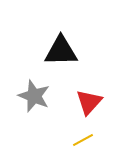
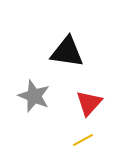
black triangle: moved 6 px right, 1 px down; rotated 9 degrees clockwise
red triangle: moved 1 px down
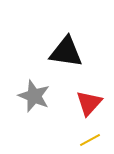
black triangle: moved 1 px left
yellow line: moved 7 px right
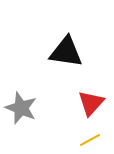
gray star: moved 13 px left, 12 px down
red triangle: moved 2 px right
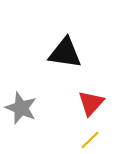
black triangle: moved 1 px left, 1 px down
yellow line: rotated 15 degrees counterclockwise
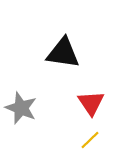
black triangle: moved 2 px left
red triangle: rotated 16 degrees counterclockwise
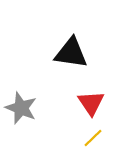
black triangle: moved 8 px right
yellow line: moved 3 px right, 2 px up
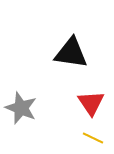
yellow line: rotated 70 degrees clockwise
